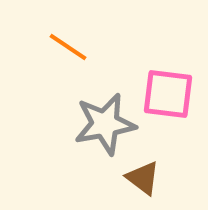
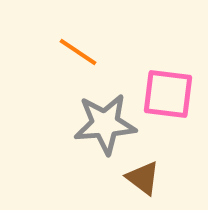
orange line: moved 10 px right, 5 px down
gray star: rotated 6 degrees clockwise
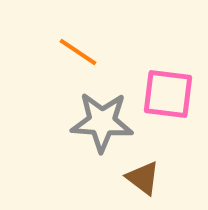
gray star: moved 3 px left, 2 px up; rotated 8 degrees clockwise
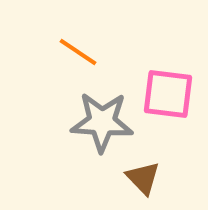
brown triangle: rotated 9 degrees clockwise
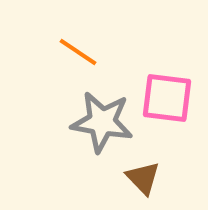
pink square: moved 1 px left, 4 px down
gray star: rotated 6 degrees clockwise
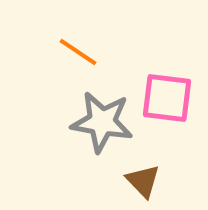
brown triangle: moved 3 px down
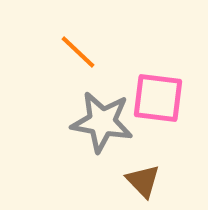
orange line: rotated 9 degrees clockwise
pink square: moved 9 px left
